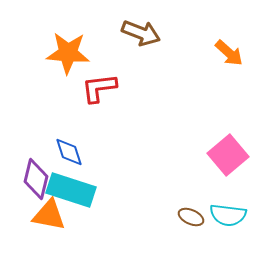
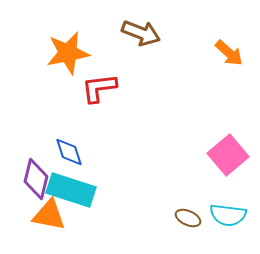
orange star: rotated 15 degrees counterclockwise
brown ellipse: moved 3 px left, 1 px down
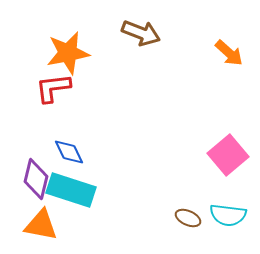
red L-shape: moved 46 px left
blue diamond: rotated 8 degrees counterclockwise
orange triangle: moved 8 px left, 10 px down
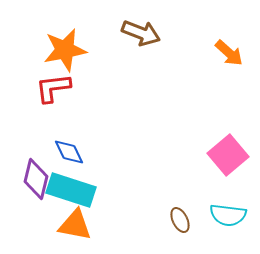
orange star: moved 3 px left, 3 px up
brown ellipse: moved 8 px left, 2 px down; rotated 40 degrees clockwise
orange triangle: moved 34 px right
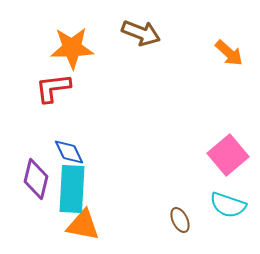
orange star: moved 7 px right, 2 px up; rotated 9 degrees clockwise
cyan rectangle: moved 1 px right, 1 px up; rotated 75 degrees clockwise
cyan semicircle: moved 10 px up; rotated 12 degrees clockwise
orange triangle: moved 8 px right
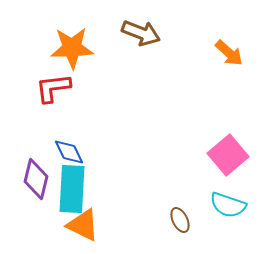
orange triangle: rotated 15 degrees clockwise
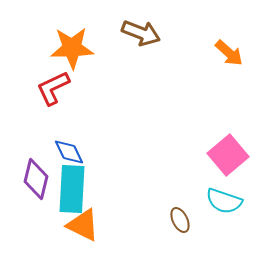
red L-shape: rotated 18 degrees counterclockwise
cyan semicircle: moved 4 px left, 4 px up
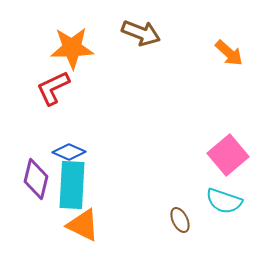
blue diamond: rotated 40 degrees counterclockwise
cyan rectangle: moved 4 px up
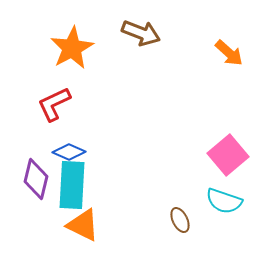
orange star: rotated 27 degrees counterclockwise
red L-shape: moved 1 px right, 16 px down
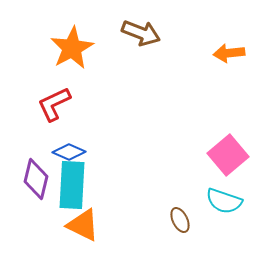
orange arrow: rotated 132 degrees clockwise
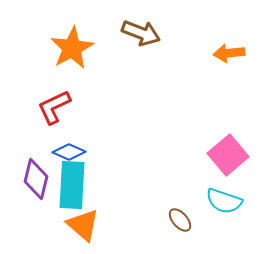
red L-shape: moved 3 px down
brown ellipse: rotated 15 degrees counterclockwise
orange triangle: rotated 15 degrees clockwise
